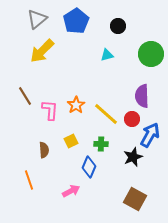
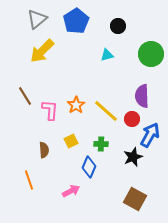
yellow line: moved 3 px up
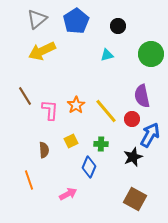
yellow arrow: rotated 20 degrees clockwise
purple semicircle: rotated 10 degrees counterclockwise
yellow line: rotated 8 degrees clockwise
pink arrow: moved 3 px left, 3 px down
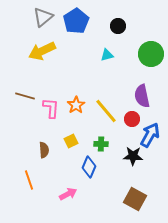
gray triangle: moved 6 px right, 2 px up
brown line: rotated 42 degrees counterclockwise
pink L-shape: moved 1 px right, 2 px up
black star: moved 1 px up; rotated 24 degrees clockwise
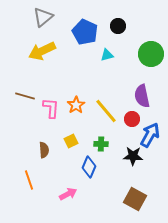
blue pentagon: moved 9 px right, 11 px down; rotated 15 degrees counterclockwise
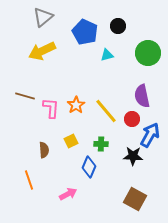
green circle: moved 3 px left, 1 px up
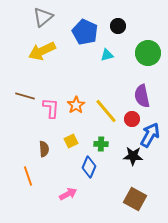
brown semicircle: moved 1 px up
orange line: moved 1 px left, 4 px up
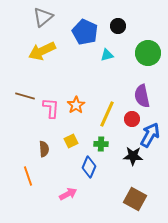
yellow line: moved 1 px right, 3 px down; rotated 64 degrees clockwise
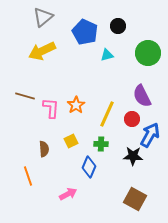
purple semicircle: rotated 15 degrees counterclockwise
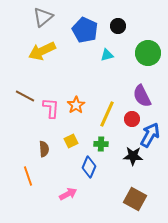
blue pentagon: moved 2 px up
brown line: rotated 12 degrees clockwise
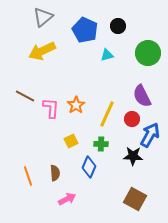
brown semicircle: moved 11 px right, 24 px down
pink arrow: moved 1 px left, 5 px down
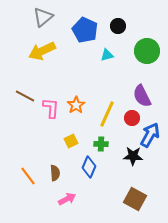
green circle: moved 1 px left, 2 px up
red circle: moved 1 px up
orange line: rotated 18 degrees counterclockwise
